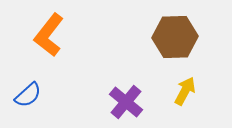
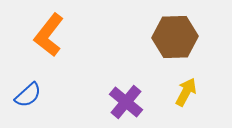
yellow arrow: moved 1 px right, 1 px down
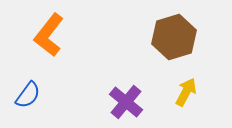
brown hexagon: moved 1 px left; rotated 15 degrees counterclockwise
blue semicircle: rotated 12 degrees counterclockwise
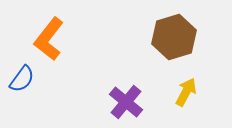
orange L-shape: moved 4 px down
blue semicircle: moved 6 px left, 16 px up
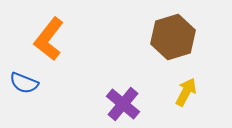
brown hexagon: moved 1 px left
blue semicircle: moved 2 px right, 4 px down; rotated 76 degrees clockwise
purple cross: moved 3 px left, 2 px down
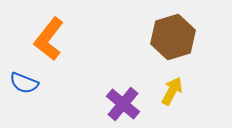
yellow arrow: moved 14 px left, 1 px up
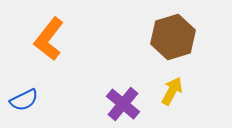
blue semicircle: moved 17 px down; rotated 48 degrees counterclockwise
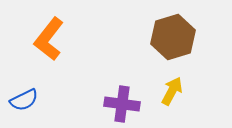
purple cross: moved 1 px left; rotated 32 degrees counterclockwise
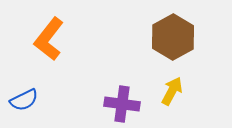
brown hexagon: rotated 12 degrees counterclockwise
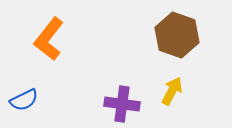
brown hexagon: moved 4 px right, 2 px up; rotated 12 degrees counterclockwise
